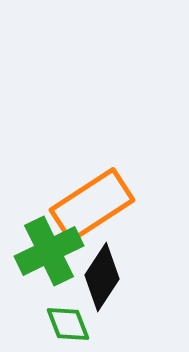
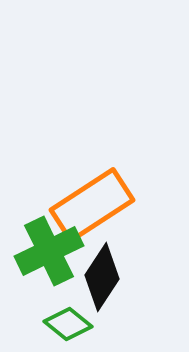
green diamond: rotated 30 degrees counterclockwise
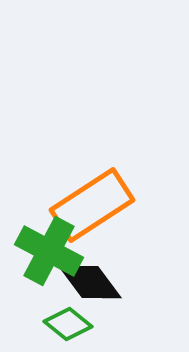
green cross: rotated 36 degrees counterclockwise
black diamond: moved 12 px left, 5 px down; rotated 70 degrees counterclockwise
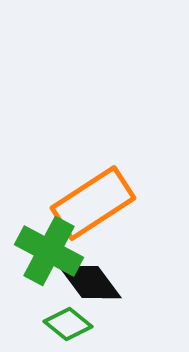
orange rectangle: moved 1 px right, 2 px up
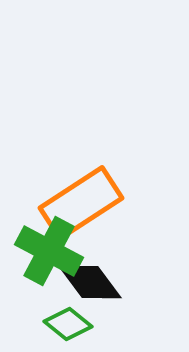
orange rectangle: moved 12 px left
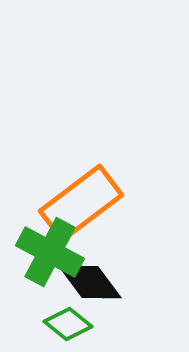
orange rectangle: rotated 4 degrees counterclockwise
green cross: moved 1 px right, 1 px down
